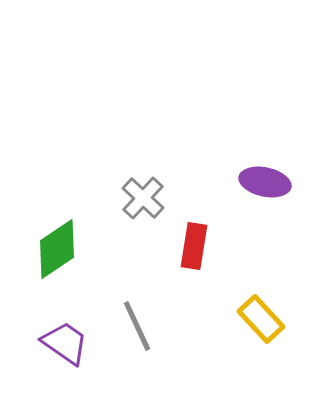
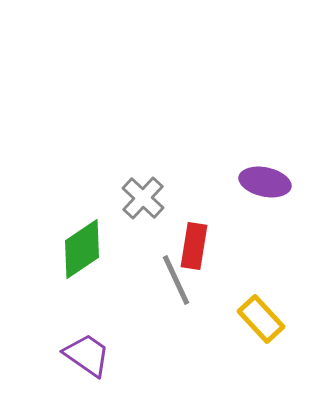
green diamond: moved 25 px right
gray line: moved 39 px right, 46 px up
purple trapezoid: moved 22 px right, 12 px down
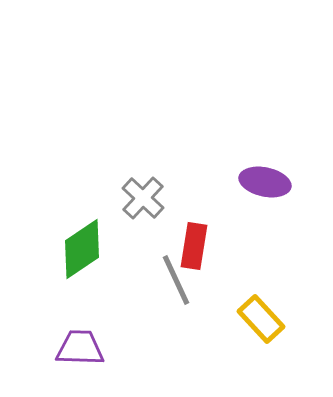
purple trapezoid: moved 7 px left, 7 px up; rotated 33 degrees counterclockwise
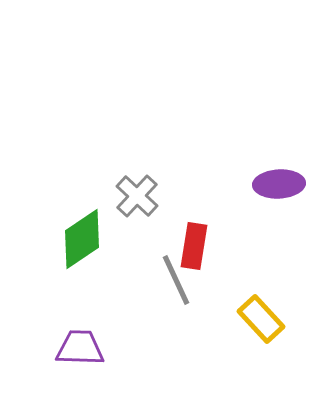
purple ellipse: moved 14 px right, 2 px down; rotated 15 degrees counterclockwise
gray cross: moved 6 px left, 2 px up
green diamond: moved 10 px up
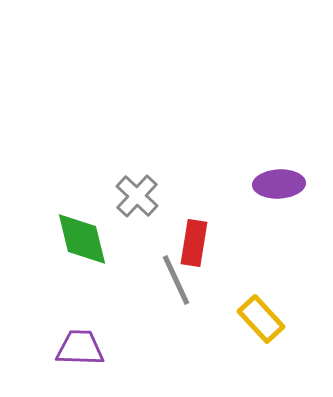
green diamond: rotated 70 degrees counterclockwise
red rectangle: moved 3 px up
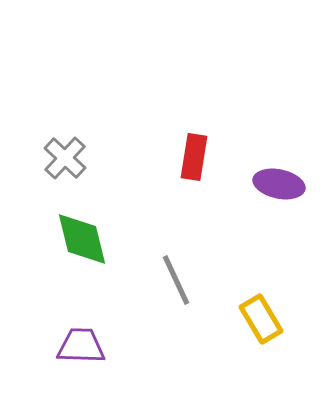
purple ellipse: rotated 15 degrees clockwise
gray cross: moved 72 px left, 38 px up
red rectangle: moved 86 px up
yellow rectangle: rotated 12 degrees clockwise
purple trapezoid: moved 1 px right, 2 px up
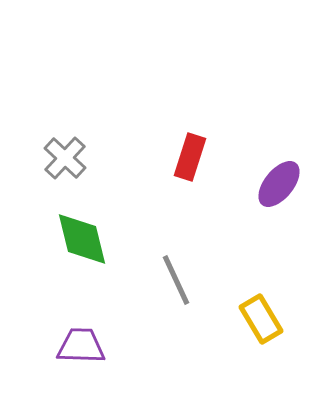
red rectangle: moved 4 px left; rotated 9 degrees clockwise
purple ellipse: rotated 63 degrees counterclockwise
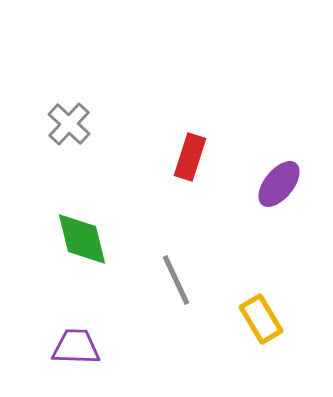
gray cross: moved 4 px right, 34 px up
purple trapezoid: moved 5 px left, 1 px down
